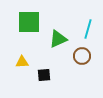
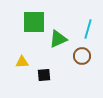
green square: moved 5 px right
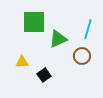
black square: rotated 32 degrees counterclockwise
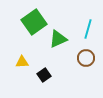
green square: rotated 35 degrees counterclockwise
brown circle: moved 4 px right, 2 px down
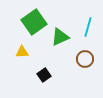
cyan line: moved 2 px up
green triangle: moved 2 px right, 2 px up
brown circle: moved 1 px left, 1 px down
yellow triangle: moved 10 px up
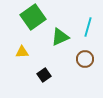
green square: moved 1 px left, 5 px up
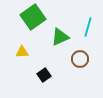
brown circle: moved 5 px left
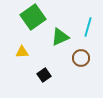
brown circle: moved 1 px right, 1 px up
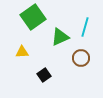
cyan line: moved 3 px left
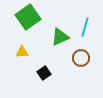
green square: moved 5 px left
black square: moved 2 px up
